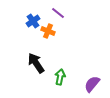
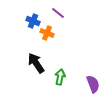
blue cross: rotated 32 degrees counterclockwise
orange cross: moved 1 px left, 2 px down
purple semicircle: moved 1 px right; rotated 120 degrees clockwise
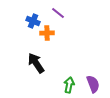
orange cross: rotated 24 degrees counterclockwise
green arrow: moved 9 px right, 8 px down
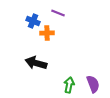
purple line: rotated 16 degrees counterclockwise
black arrow: rotated 40 degrees counterclockwise
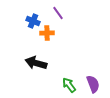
purple line: rotated 32 degrees clockwise
green arrow: rotated 49 degrees counterclockwise
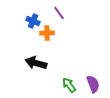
purple line: moved 1 px right
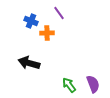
blue cross: moved 2 px left
black arrow: moved 7 px left
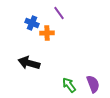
blue cross: moved 1 px right, 2 px down
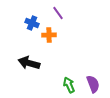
purple line: moved 1 px left
orange cross: moved 2 px right, 2 px down
green arrow: rotated 14 degrees clockwise
